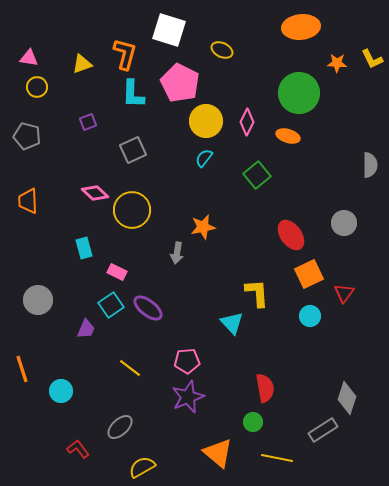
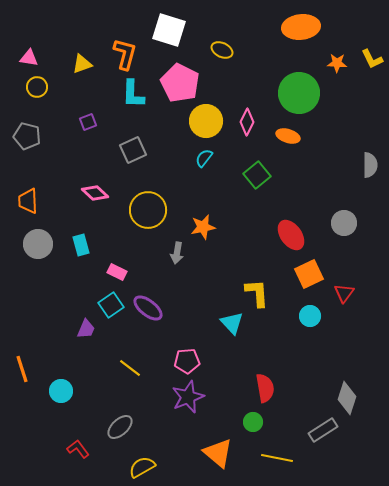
yellow circle at (132, 210): moved 16 px right
cyan rectangle at (84, 248): moved 3 px left, 3 px up
gray circle at (38, 300): moved 56 px up
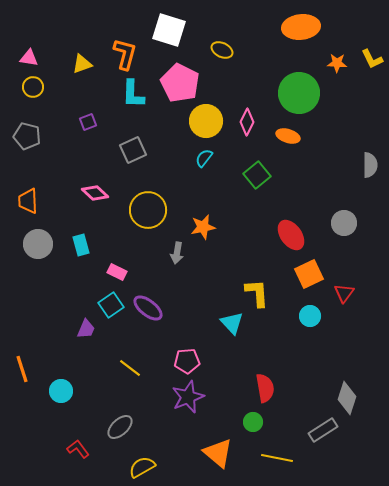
yellow circle at (37, 87): moved 4 px left
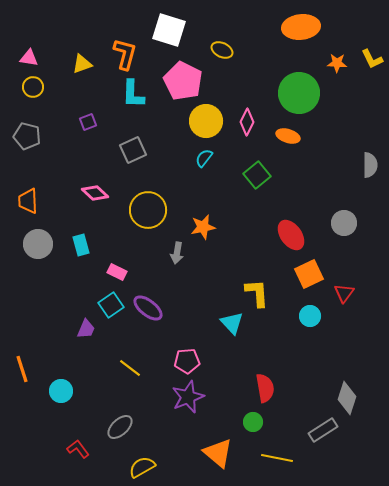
pink pentagon at (180, 83): moved 3 px right, 2 px up
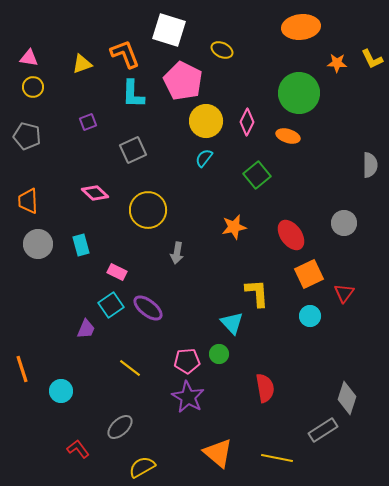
orange L-shape at (125, 54): rotated 36 degrees counterclockwise
orange star at (203, 227): moved 31 px right
purple star at (188, 397): rotated 20 degrees counterclockwise
green circle at (253, 422): moved 34 px left, 68 px up
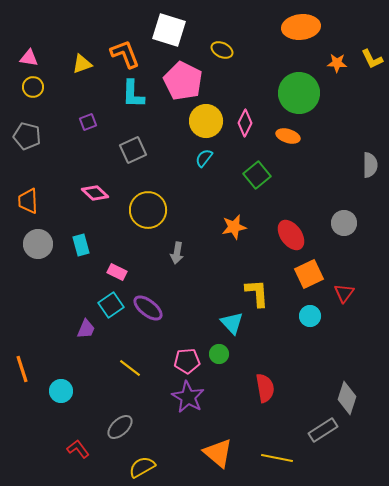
pink diamond at (247, 122): moved 2 px left, 1 px down
